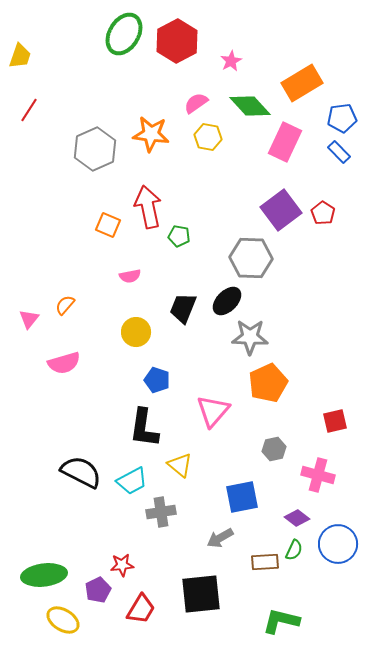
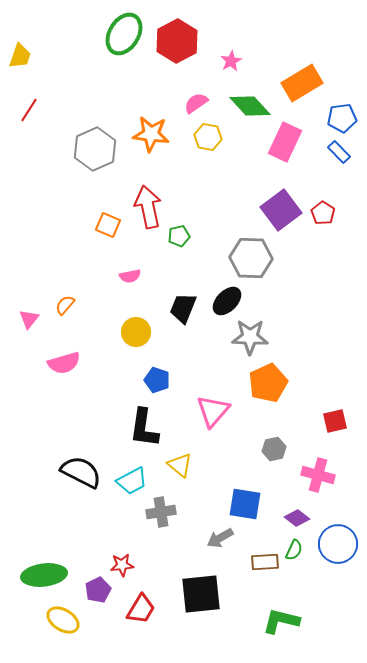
green pentagon at (179, 236): rotated 25 degrees counterclockwise
blue square at (242, 497): moved 3 px right, 7 px down; rotated 20 degrees clockwise
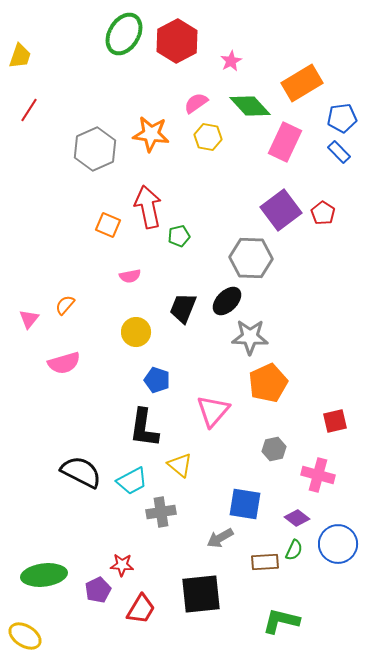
red star at (122, 565): rotated 10 degrees clockwise
yellow ellipse at (63, 620): moved 38 px left, 16 px down
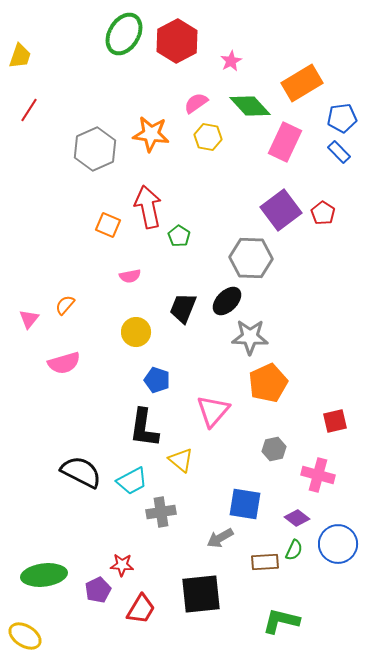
green pentagon at (179, 236): rotated 25 degrees counterclockwise
yellow triangle at (180, 465): moved 1 px right, 5 px up
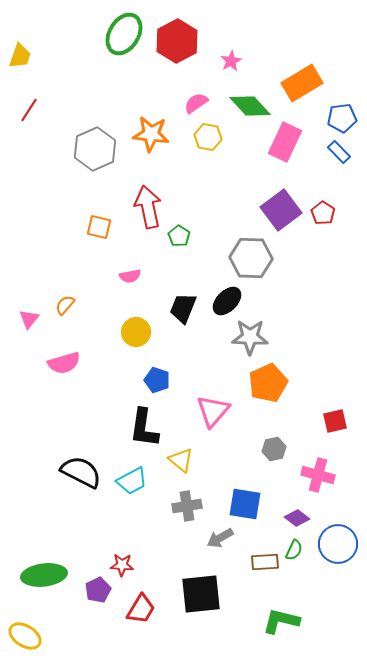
orange square at (108, 225): moved 9 px left, 2 px down; rotated 10 degrees counterclockwise
gray cross at (161, 512): moved 26 px right, 6 px up
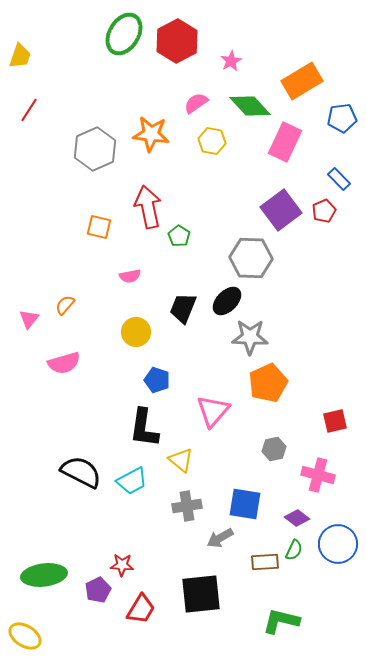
orange rectangle at (302, 83): moved 2 px up
yellow hexagon at (208, 137): moved 4 px right, 4 px down
blue rectangle at (339, 152): moved 27 px down
red pentagon at (323, 213): moved 1 px right, 2 px up; rotated 15 degrees clockwise
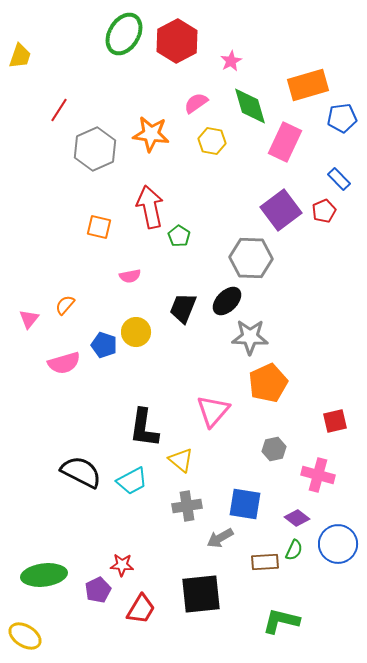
orange rectangle at (302, 81): moved 6 px right, 4 px down; rotated 15 degrees clockwise
green diamond at (250, 106): rotated 27 degrees clockwise
red line at (29, 110): moved 30 px right
red arrow at (148, 207): moved 2 px right
blue pentagon at (157, 380): moved 53 px left, 35 px up
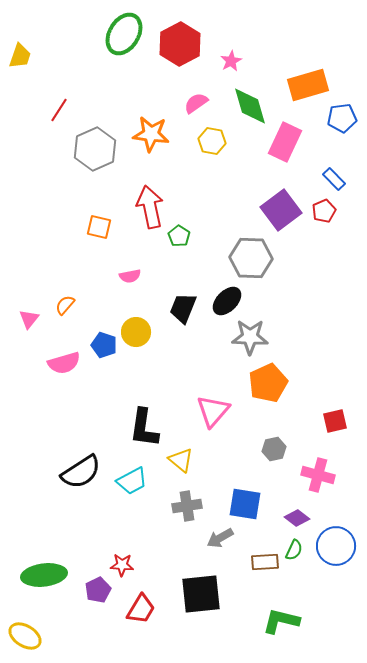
red hexagon at (177, 41): moved 3 px right, 3 px down
blue rectangle at (339, 179): moved 5 px left
black semicircle at (81, 472): rotated 120 degrees clockwise
blue circle at (338, 544): moved 2 px left, 2 px down
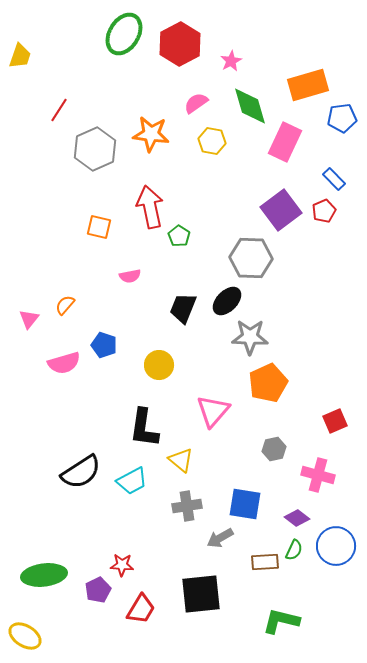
yellow circle at (136, 332): moved 23 px right, 33 px down
red square at (335, 421): rotated 10 degrees counterclockwise
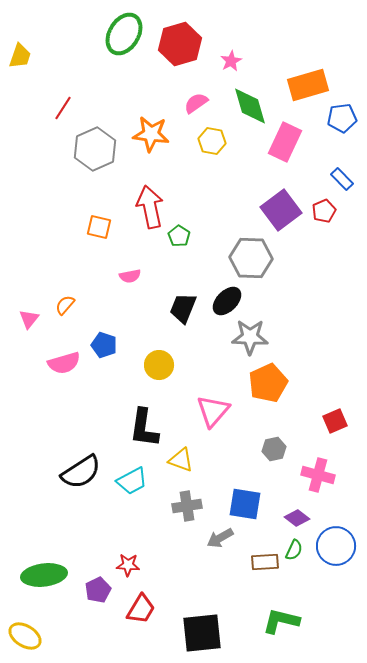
red hexagon at (180, 44): rotated 12 degrees clockwise
red line at (59, 110): moved 4 px right, 2 px up
blue rectangle at (334, 179): moved 8 px right
yellow triangle at (181, 460): rotated 20 degrees counterclockwise
red star at (122, 565): moved 6 px right
black square at (201, 594): moved 1 px right, 39 px down
